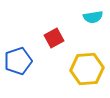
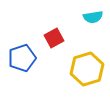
blue pentagon: moved 4 px right, 3 px up
yellow hexagon: rotated 12 degrees counterclockwise
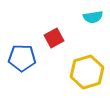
blue pentagon: rotated 20 degrees clockwise
yellow hexagon: moved 3 px down
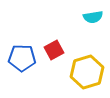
red square: moved 12 px down
